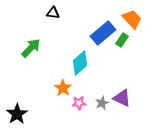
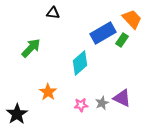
blue rectangle: rotated 10 degrees clockwise
orange star: moved 15 px left, 4 px down
pink star: moved 2 px right, 2 px down
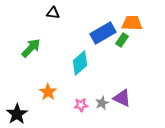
orange trapezoid: moved 4 px down; rotated 45 degrees counterclockwise
